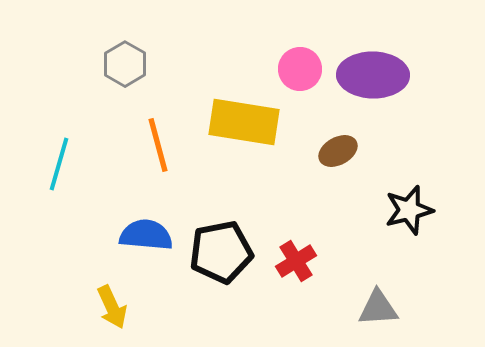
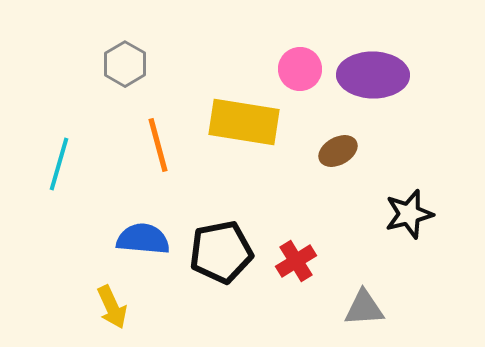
black star: moved 4 px down
blue semicircle: moved 3 px left, 4 px down
gray triangle: moved 14 px left
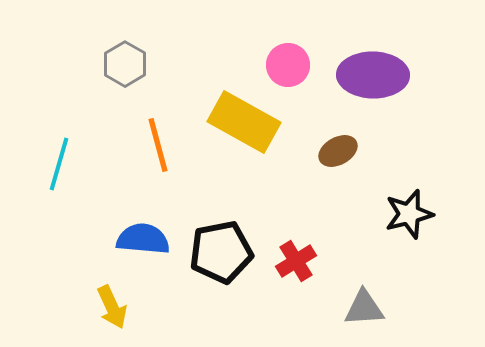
pink circle: moved 12 px left, 4 px up
yellow rectangle: rotated 20 degrees clockwise
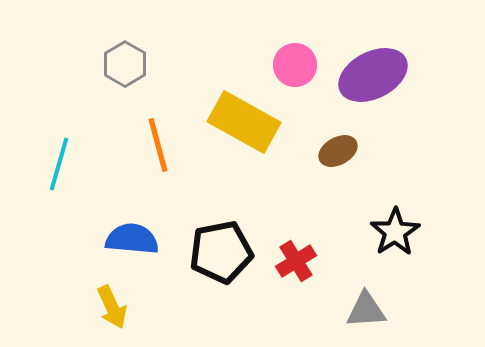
pink circle: moved 7 px right
purple ellipse: rotated 28 degrees counterclockwise
black star: moved 14 px left, 18 px down; rotated 18 degrees counterclockwise
blue semicircle: moved 11 px left
gray triangle: moved 2 px right, 2 px down
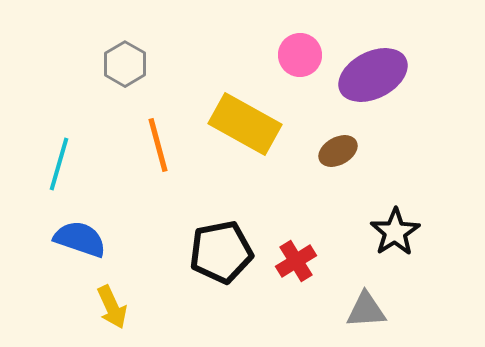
pink circle: moved 5 px right, 10 px up
yellow rectangle: moved 1 px right, 2 px down
blue semicircle: moved 52 px left; rotated 14 degrees clockwise
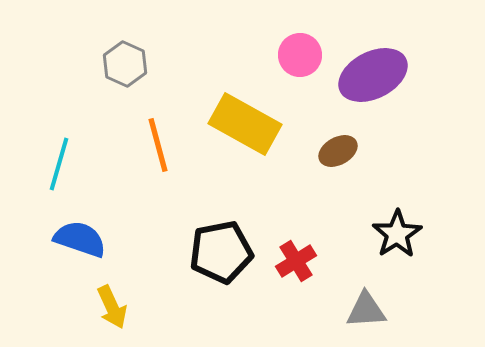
gray hexagon: rotated 6 degrees counterclockwise
black star: moved 2 px right, 2 px down
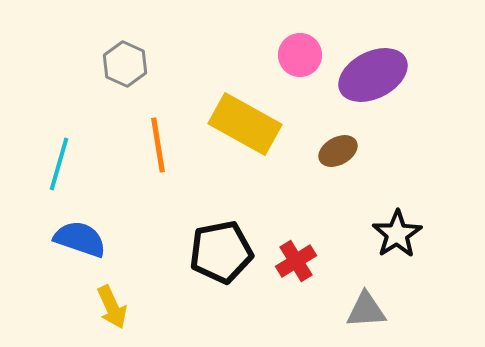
orange line: rotated 6 degrees clockwise
